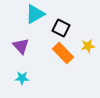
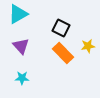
cyan triangle: moved 17 px left
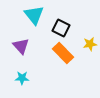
cyan triangle: moved 16 px right, 1 px down; rotated 40 degrees counterclockwise
yellow star: moved 2 px right, 2 px up
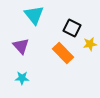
black square: moved 11 px right
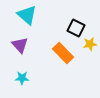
cyan triangle: moved 7 px left; rotated 10 degrees counterclockwise
black square: moved 4 px right
purple triangle: moved 1 px left, 1 px up
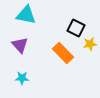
cyan triangle: moved 1 px left; rotated 30 degrees counterclockwise
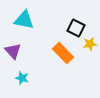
cyan triangle: moved 2 px left, 5 px down
purple triangle: moved 7 px left, 6 px down
cyan star: rotated 16 degrees clockwise
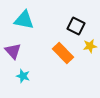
black square: moved 2 px up
yellow star: moved 2 px down
cyan star: moved 1 px right, 2 px up
